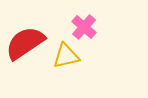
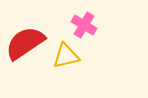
pink cross: moved 2 px up; rotated 10 degrees counterclockwise
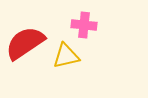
pink cross: rotated 25 degrees counterclockwise
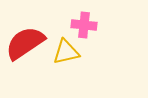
yellow triangle: moved 4 px up
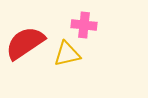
yellow triangle: moved 1 px right, 2 px down
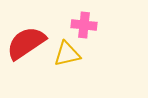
red semicircle: moved 1 px right
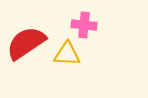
yellow triangle: rotated 16 degrees clockwise
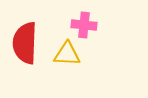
red semicircle: moved 1 px left; rotated 54 degrees counterclockwise
